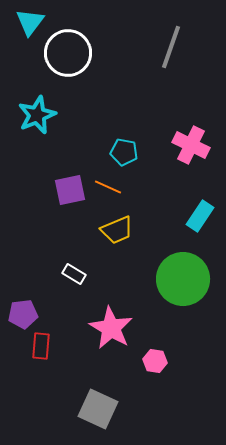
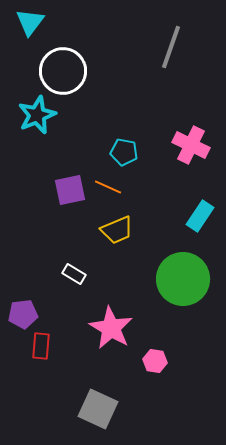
white circle: moved 5 px left, 18 px down
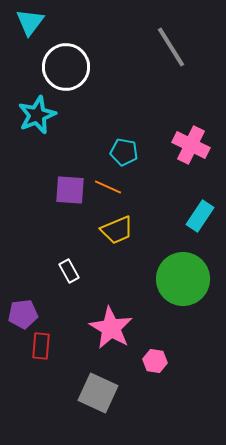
gray line: rotated 51 degrees counterclockwise
white circle: moved 3 px right, 4 px up
purple square: rotated 16 degrees clockwise
white rectangle: moved 5 px left, 3 px up; rotated 30 degrees clockwise
gray square: moved 16 px up
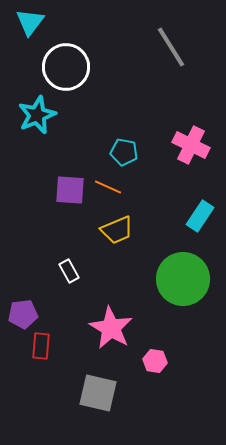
gray square: rotated 12 degrees counterclockwise
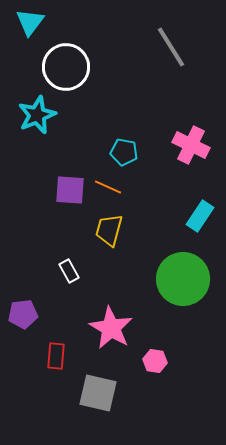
yellow trapezoid: moved 8 px left; rotated 128 degrees clockwise
red rectangle: moved 15 px right, 10 px down
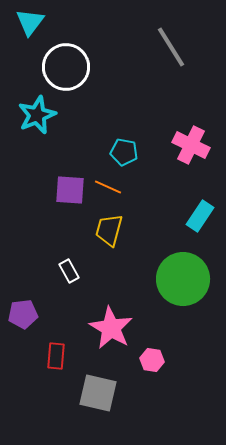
pink hexagon: moved 3 px left, 1 px up
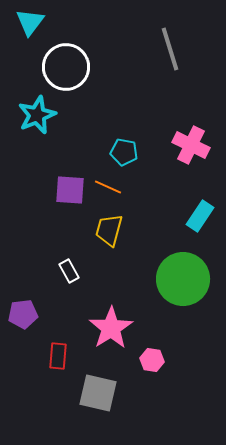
gray line: moved 1 px left, 2 px down; rotated 15 degrees clockwise
pink star: rotated 9 degrees clockwise
red rectangle: moved 2 px right
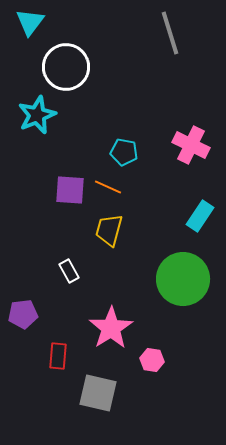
gray line: moved 16 px up
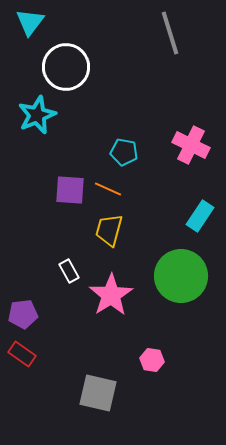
orange line: moved 2 px down
green circle: moved 2 px left, 3 px up
pink star: moved 33 px up
red rectangle: moved 36 px left, 2 px up; rotated 60 degrees counterclockwise
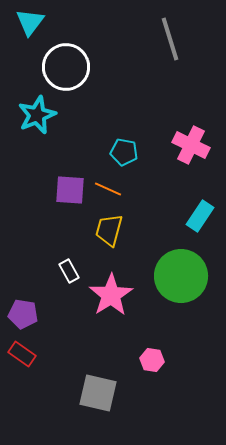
gray line: moved 6 px down
purple pentagon: rotated 16 degrees clockwise
